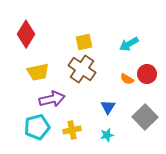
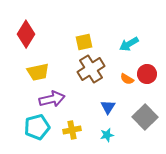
brown cross: moved 9 px right; rotated 24 degrees clockwise
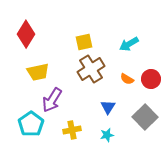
red circle: moved 4 px right, 5 px down
purple arrow: moved 1 px down; rotated 135 degrees clockwise
cyan pentagon: moved 6 px left, 3 px up; rotated 20 degrees counterclockwise
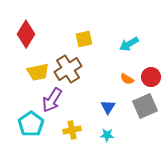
yellow square: moved 3 px up
brown cross: moved 23 px left
red circle: moved 2 px up
gray square: moved 11 px up; rotated 20 degrees clockwise
cyan star: rotated 16 degrees clockwise
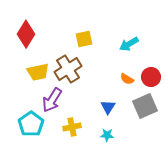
yellow cross: moved 3 px up
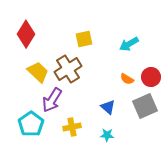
yellow trapezoid: rotated 125 degrees counterclockwise
blue triangle: rotated 21 degrees counterclockwise
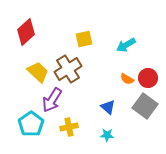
red diamond: moved 2 px up; rotated 16 degrees clockwise
cyan arrow: moved 3 px left, 1 px down
red circle: moved 3 px left, 1 px down
gray square: rotated 30 degrees counterclockwise
yellow cross: moved 3 px left
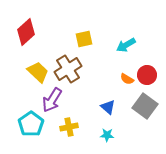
red circle: moved 1 px left, 3 px up
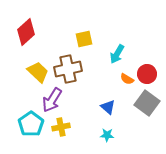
cyan arrow: moved 9 px left, 9 px down; rotated 30 degrees counterclockwise
brown cross: rotated 20 degrees clockwise
red circle: moved 1 px up
gray square: moved 2 px right, 3 px up
yellow cross: moved 8 px left
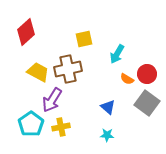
yellow trapezoid: rotated 15 degrees counterclockwise
